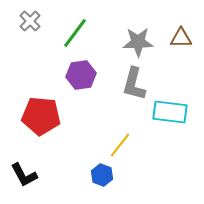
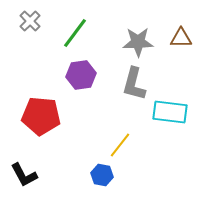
blue hexagon: rotated 10 degrees counterclockwise
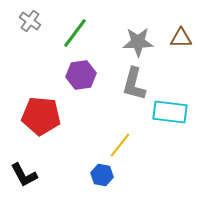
gray cross: rotated 10 degrees counterclockwise
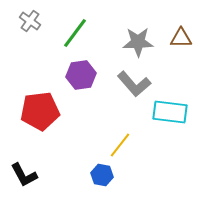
gray L-shape: rotated 56 degrees counterclockwise
red pentagon: moved 1 px left, 5 px up; rotated 12 degrees counterclockwise
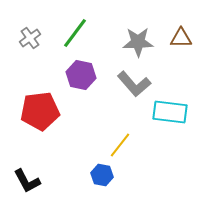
gray cross: moved 17 px down; rotated 20 degrees clockwise
purple hexagon: rotated 20 degrees clockwise
black L-shape: moved 3 px right, 6 px down
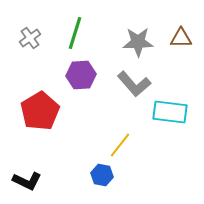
green line: rotated 20 degrees counterclockwise
purple hexagon: rotated 16 degrees counterclockwise
red pentagon: rotated 24 degrees counterclockwise
black L-shape: rotated 36 degrees counterclockwise
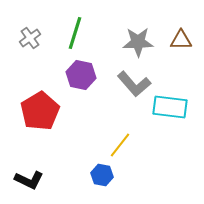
brown triangle: moved 2 px down
purple hexagon: rotated 16 degrees clockwise
cyan rectangle: moved 5 px up
black L-shape: moved 2 px right, 1 px up
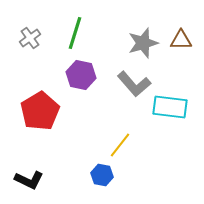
gray star: moved 5 px right, 1 px down; rotated 16 degrees counterclockwise
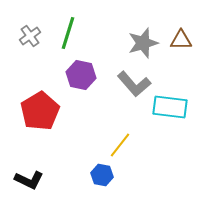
green line: moved 7 px left
gray cross: moved 2 px up
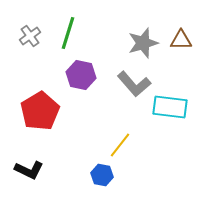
black L-shape: moved 10 px up
